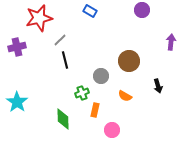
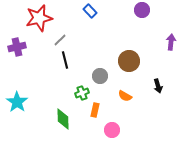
blue rectangle: rotated 16 degrees clockwise
gray circle: moved 1 px left
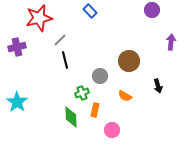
purple circle: moved 10 px right
green diamond: moved 8 px right, 2 px up
